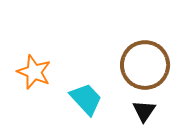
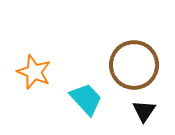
brown circle: moved 11 px left
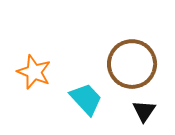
brown circle: moved 2 px left, 1 px up
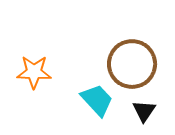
orange star: rotated 20 degrees counterclockwise
cyan trapezoid: moved 11 px right, 1 px down
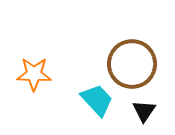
orange star: moved 2 px down
